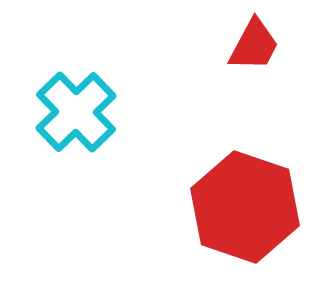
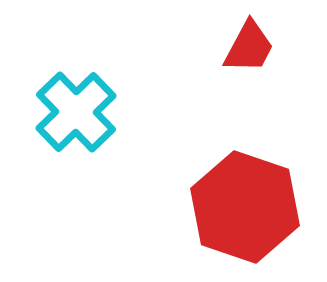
red trapezoid: moved 5 px left, 2 px down
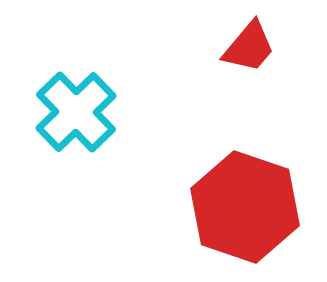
red trapezoid: rotated 12 degrees clockwise
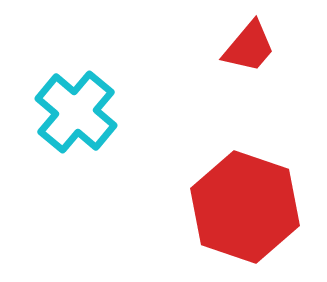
cyan cross: rotated 6 degrees counterclockwise
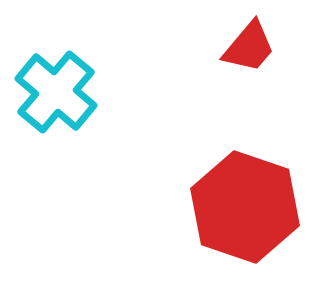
cyan cross: moved 20 px left, 20 px up
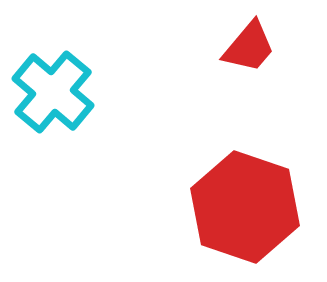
cyan cross: moved 3 px left
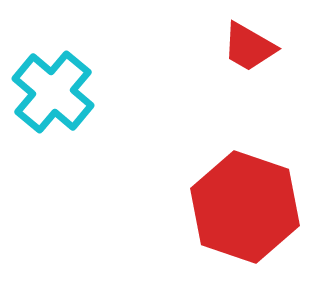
red trapezoid: rotated 80 degrees clockwise
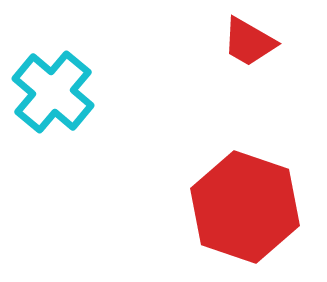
red trapezoid: moved 5 px up
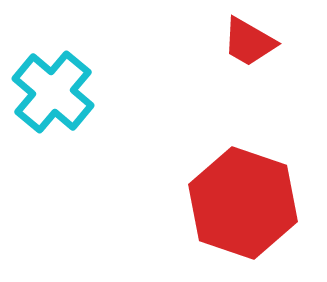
red hexagon: moved 2 px left, 4 px up
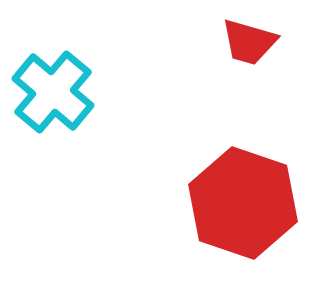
red trapezoid: rotated 14 degrees counterclockwise
